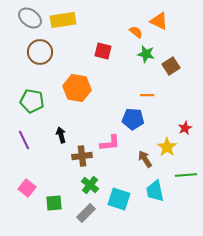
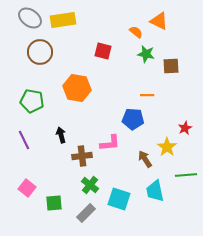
brown square: rotated 30 degrees clockwise
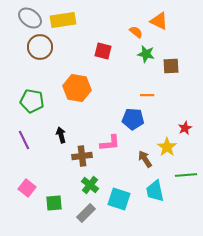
brown circle: moved 5 px up
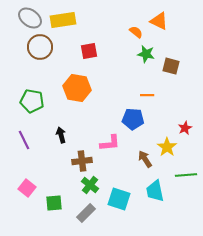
red square: moved 14 px left; rotated 24 degrees counterclockwise
brown square: rotated 18 degrees clockwise
brown cross: moved 5 px down
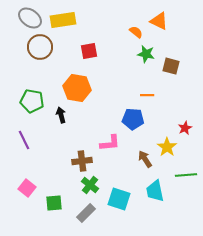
black arrow: moved 20 px up
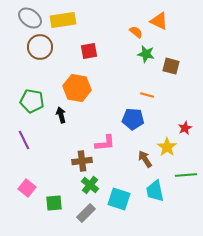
orange line: rotated 16 degrees clockwise
pink L-shape: moved 5 px left
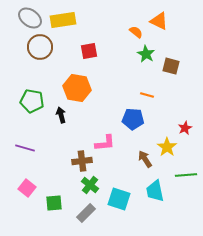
green star: rotated 18 degrees clockwise
purple line: moved 1 px right, 8 px down; rotated 48 degrees counterclockwise
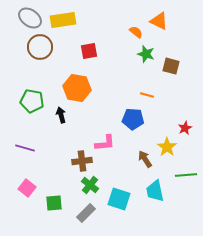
green star: rotated 12 degrees counterclockwise
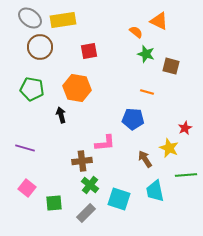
orange line: moved 3 px up
green pentagon: moved 12 px up
yellow star: moved 2 px right, 1 px down; rotated 12 degrees counterclockwise
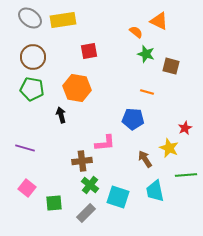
brown circle: moved 7 px left, 10 px down
cyan square: moved 1 px left, 2 px up
